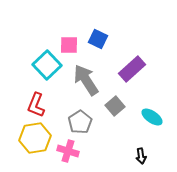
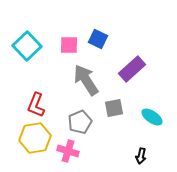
cyan square: moved 20 px left, 19 px up
gray square: moved 1 px left, 2 px down; rotated 30 degrees clockwise
gray pentagon: rotated 10 degrees clockwise
black arrow: rotated 21 degrees clockwise
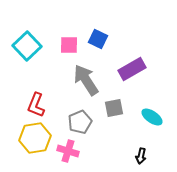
purple rectangle: rotated 12 degrees clockwise
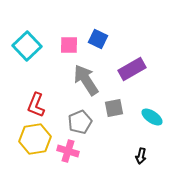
yellow hexagon: moved 1 px down
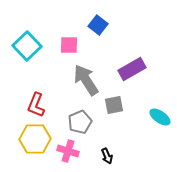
blue square: moved 14 px up; rotated 12 degrees clockwise
gray square: moved 3 px up
cyan ellipse: moved 8 px right
yellow hexagon: rotated 8 degrees clockwise
black arrow: moved 34 px left; rotated 35 degrees counterclockwise
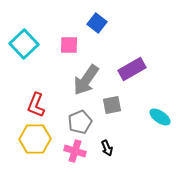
blue square: moved 1 px left, 2 px up
cyan square: moved 3 px left, 2 px up
gray arrow: rotated 112 degrees counterclockwise
gray square: moved 2 px left
pink cross: moved 7 px right
black arrow: moved 8 px up
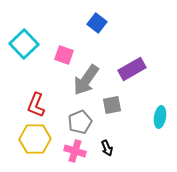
pink square: moved 5 px left, 10 px down; rotated 18 degrees clockwise
cyan ellipse: rotated 65 degrees clockwise
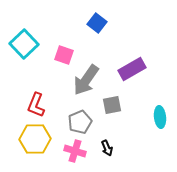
cyan ellipse: rotated 15 degrees counterclockwise
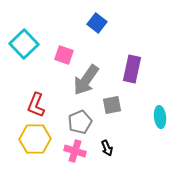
purple rectangle: rotated 48 degrees counterclockwise
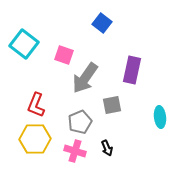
blue square: moved 5 px right
cyan square: rotated 8 degrees counterclockwise
purple rectangle: moved 1 px down
gray arrow: moved 1 px left, 2 px up
